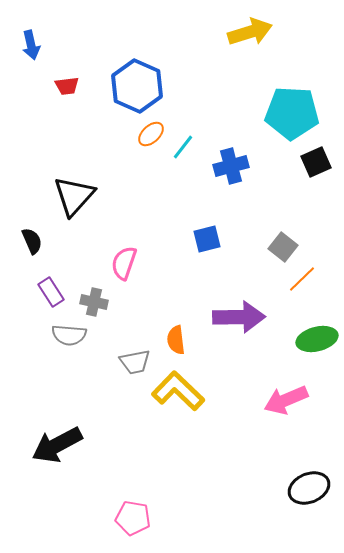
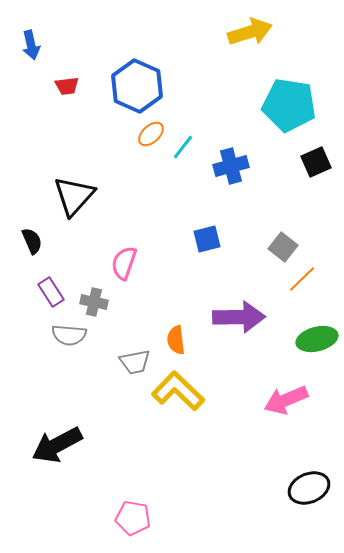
cyan pentagon: moved 3 px left, 8 px up; rotated 6 degrees clockwise
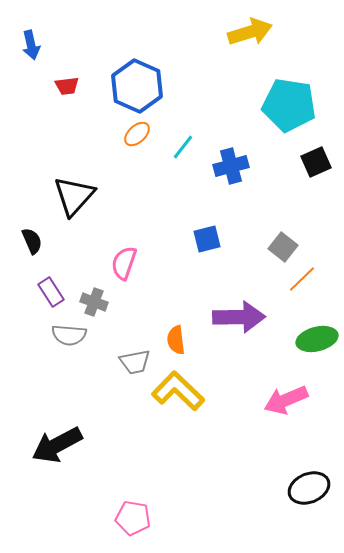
orange ellipse: moved 14 px left
gray cross: rotated 8 degrees clockwise
